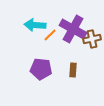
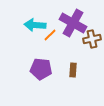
purple cross: moved 6 px up
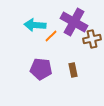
purple cross: moved 1 px right, 1 px up
orange line: moved 1 px right, 1 px down
brown rectangle: rotated 16 degrees counterclockwise
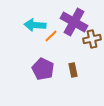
purple pentagon: moved 2 px right; rotated 20 degrees clockwise
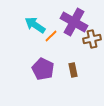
cyan arrow: rotated 30 degrees clockwise
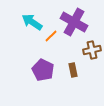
cyan arrow: moved 3 px left, 3 px up
brown cross: moved 11 px down
purple pentagon: moved 1 px down
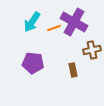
cyan arrow: rotated 90 degrees counterclockwise
orange line: moved 3 px right, 8 px up; rotated 24 degrees clockwise
purple pentagon: moved 10 px left, 7 px up; rotated 20 degrees counterclockwise
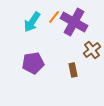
orange line: moved 11 px up; rotated 32 degrees counterclockwise
brown cross: rotated 24 degrees counterclockwise
purple pentagon: rotated 15 degrees counterclockwise
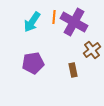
orange line: rotated 32 degrees counterclockwise
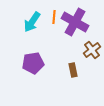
purple cross: moved 1 px right
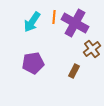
purple cross: moved 1 px down
brown cross: moved 1 px up
brown rectangle: moved 1 px right, 1 px down; rotated 40 degrees clockwise
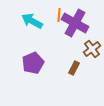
orange line: moved 5 px right, 2 px up
cyan arrow: moved 1 px up; rotated 85 degrees clockwise
purple pentagon: rotated 15 degrees counterclockwise
brown rectangle: moved 3 px up
